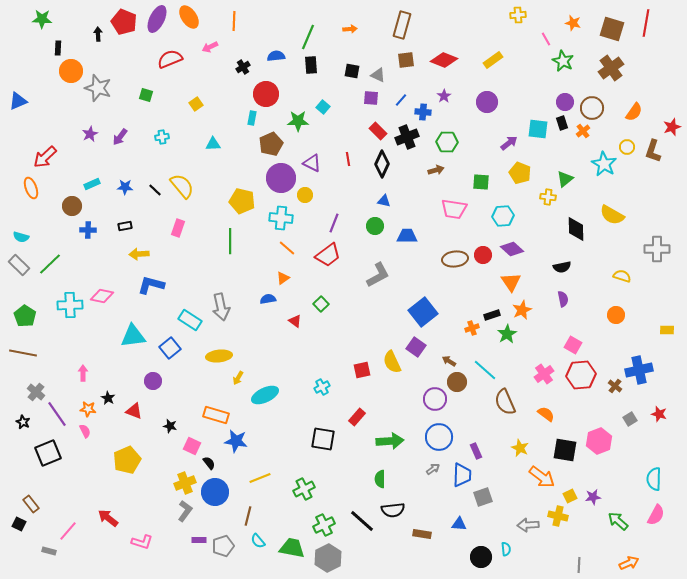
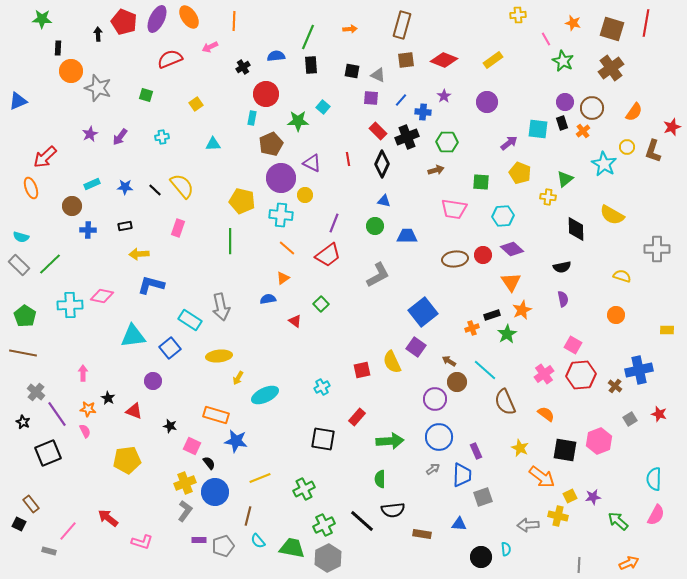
cyan cross at (281, 218): moved 3 px up
yellow pentagon at (127, 460): rotated 16 degrees clockwise
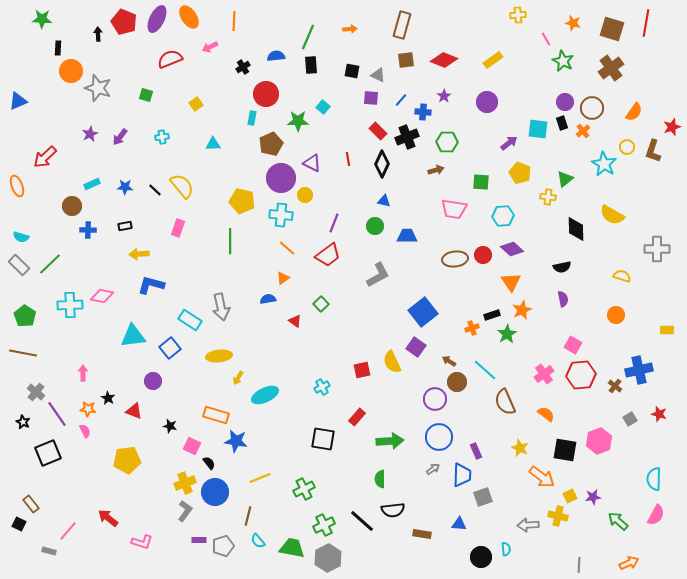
orange ellipse at (31, 188): moved 14 px left, 2 px up
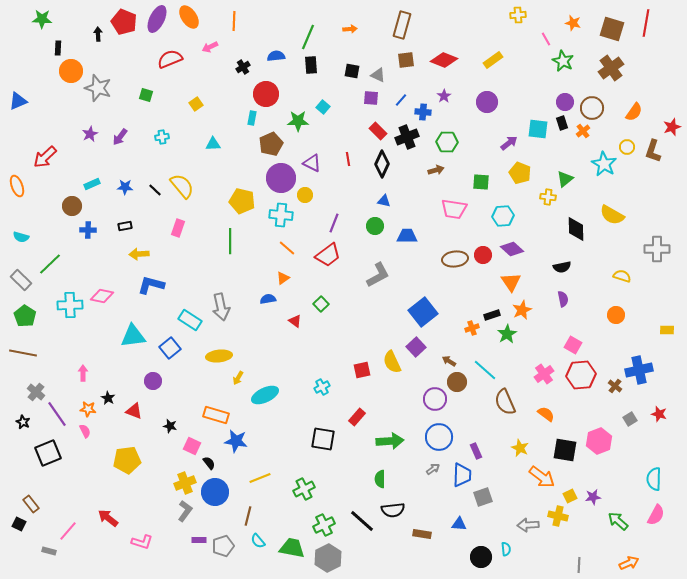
gray rectangle at (19, 265): moved 2 px right, 15 px down
purple square at (416, 347): rotated 12 degrees clockwise
